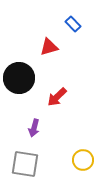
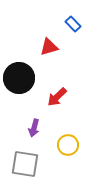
yellow circle: moved 15 px left, 15 px up
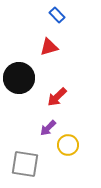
blue rectangle: moved 16 px left, 9 px up
purple arrow: moved 14 px right; rotated 30 degrees clockwise
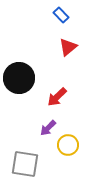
blue rectangle: moved 4 px right
red triangle: moved 19 px right; rotated 24 degrees counterclockwise
